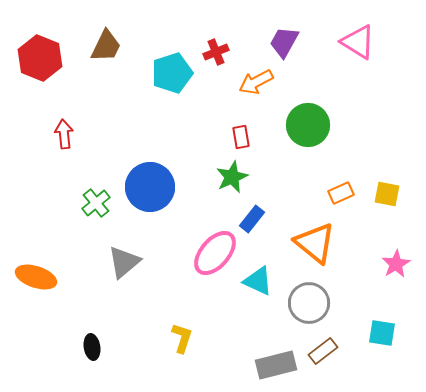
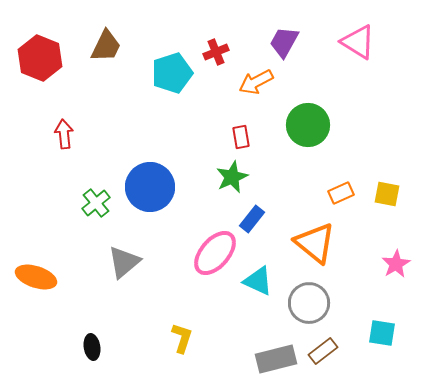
gray rectangle: moved 6 px up
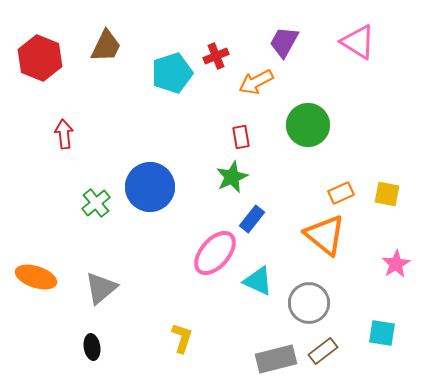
red cross: moved 4 px down
orange triangle: moved 10 px right, 8 px up
gray triangle: moved 23 px left, 26 px down
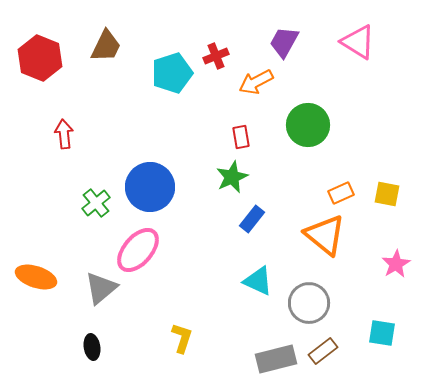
pink ellipse: moved 77 px left, 3 px up
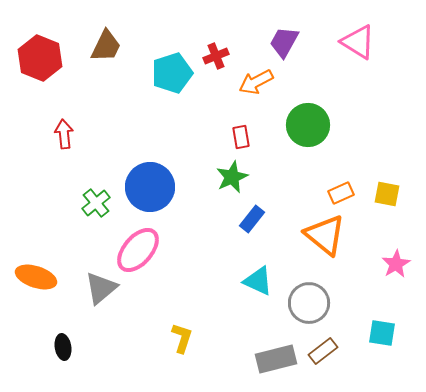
black ellipse: moved 29 px left
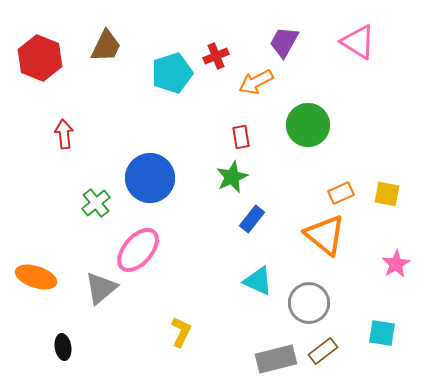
blue circle: moved 9 px up
yellow L-shape: moved 1 px left, 6 px up; rotated 8 degrees clockwise
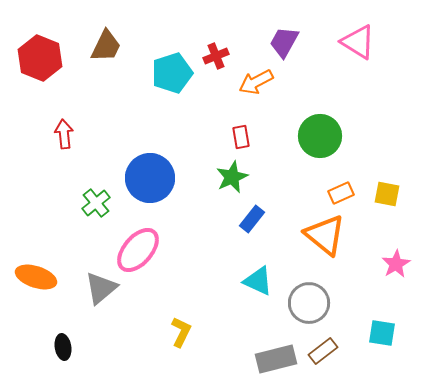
green circle: moved 12 px right, 11 px down
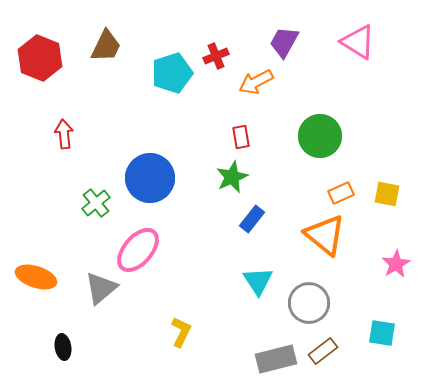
cyan triangle: rotated 32 degrees clockwise
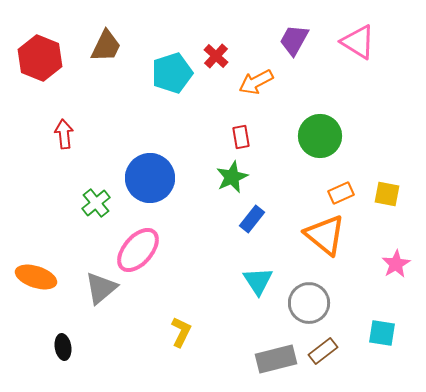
purple trapezoid: moved 10 px right, 2 px up
red cross: rotated 25 degrees counterclockwise
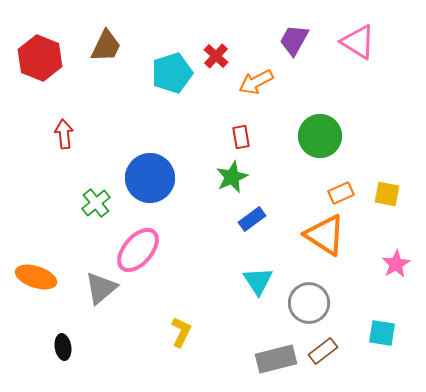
blue rectangle: rotated 16 degrees clockwise
orange triangle: rotated 6 degrees counterclockwise
